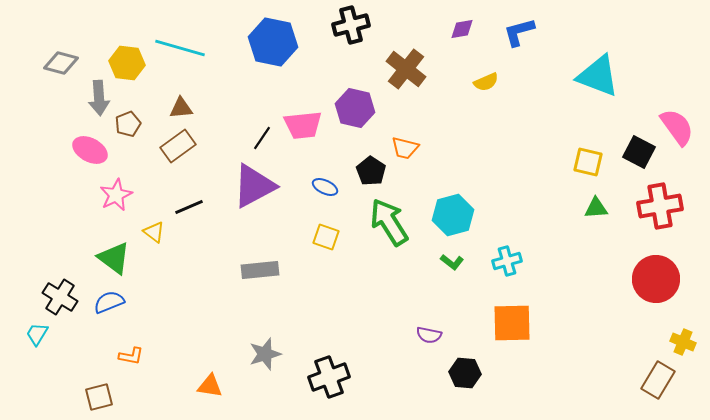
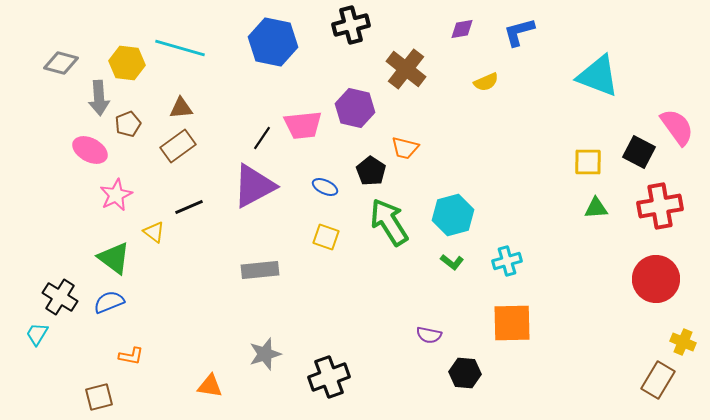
yellow square at (588, 162): rotated 12 degrees counterclockwise
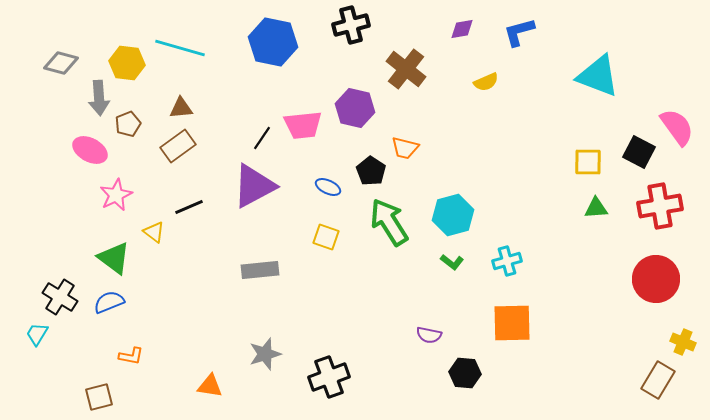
blue ellipse at (325, 187): moved 3 px right
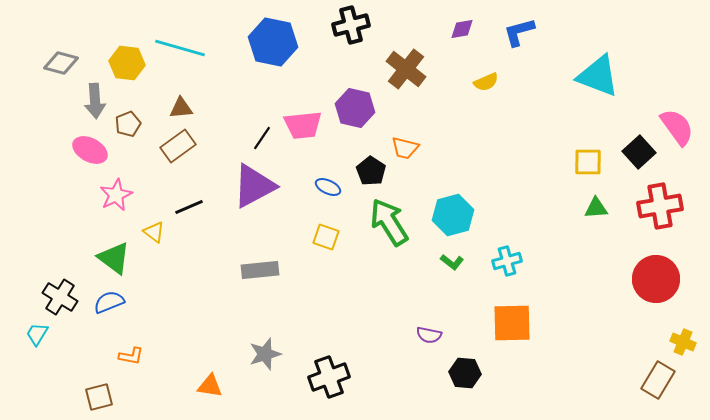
gray arrow at (99, 98): moved 4 px left, 3 px down
black square at (639, 152): rotated 20 degrees clockwise
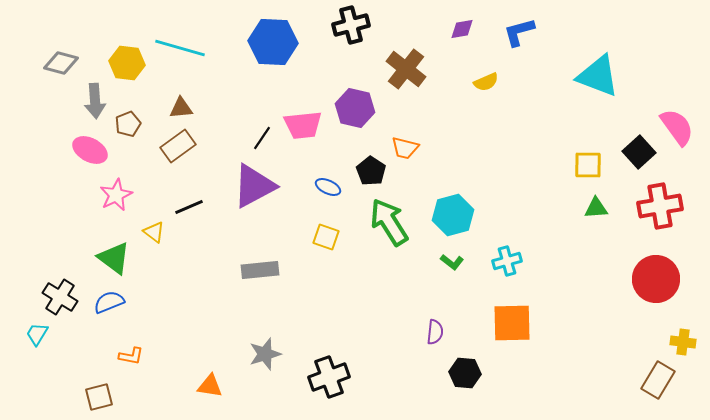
blue hexagon at (273, 42): rotated 9 degrees counterclockwise
yellow square at (588, 162): moved 3 px down
purple semicircle at (429, 335): moved 6 px right, 3 px up; rotated 95 degrees counterclockwise
yellow cross at (683, 342): rotated 15 degrees counterclockwise
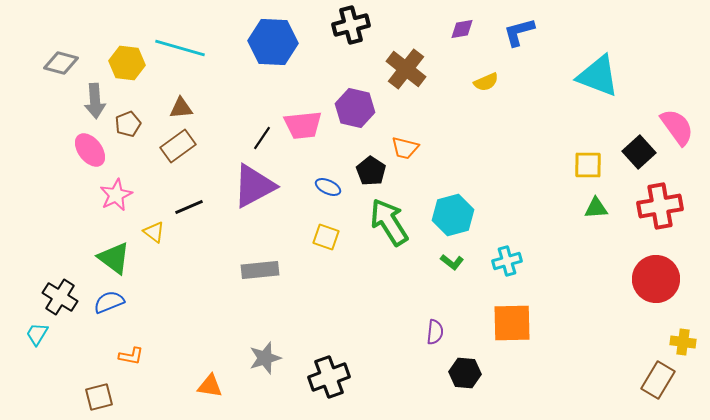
pink ellipse at (90, 150): rotated 24 degrees clockwise
gray star at (265, 354): moved 4 px down
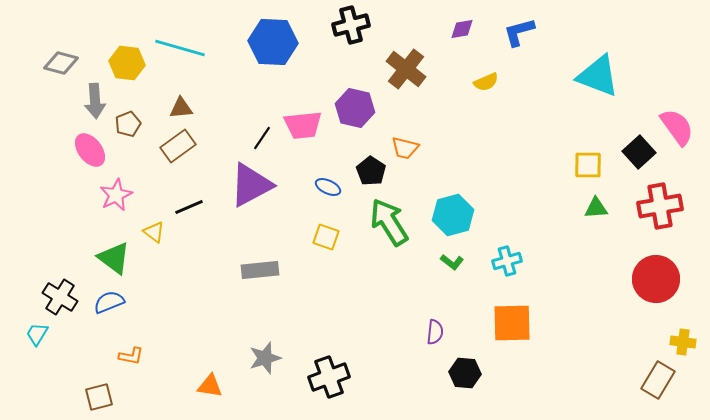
purple triangle at (254, 186): moved 3 px left, 1 px up
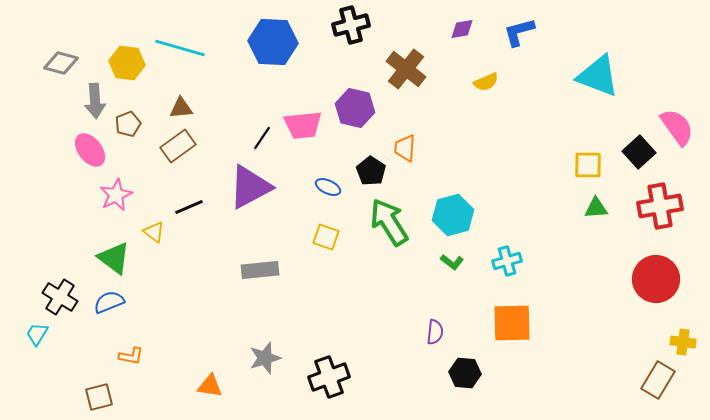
orange trapezoid at (405, 148): rotated 80 degrees clockwise
purple triangle at (251, 185): moved 1 px left, 2 px down
